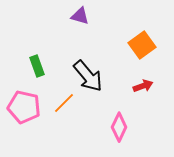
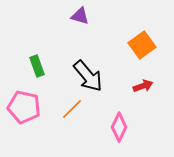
orange line: moved 8 px right, 6 px down
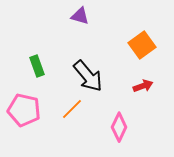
pink pentagon: moved 3 px down
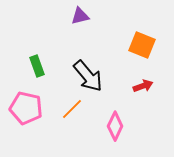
purple triangle: rotated 30 degrees counterclockwise
orange square: rotated 32 degrees counterclockwise
pink pentagon: moved 2 px right, 2 px up
pink diamond: moved 4 px left, 1 px up
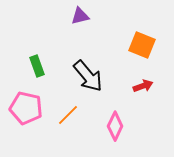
orange line: moved 4 px left, 6 px down
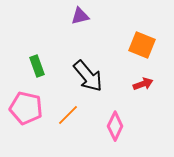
red arrow: moved 2 px up
